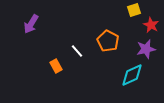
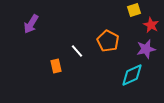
orange rectangle: rotated 16 degrees clockwise
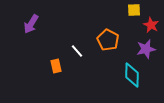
yellow square: rotated 16 degrees clockwise
orange pentagon: moved 1 px up
cyan diamond: rotated 65 degrees counterclockwise
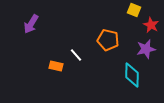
yellow square: rotated 24 degrees clockwise
orange pentagon: rotated 15 degrees counterclockwise
white line: moved 1 px left, 4 px down
orange rectangle: rotated 64 degrees counterclockwise
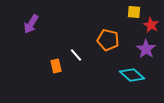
yellow square: moved 2 px down; rotated 16 degrees counterclockwise
purple star: rotated 24 degrees counterclockwise
orange rectangle: rotated 64 degrees clockwise
cyan diamond: rotated 50 degrees counterclockwise
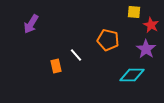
cyan diamond: rotated 40 degrees counterclockwise
